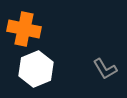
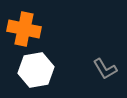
white hexagon: moved 1 px down; rotated 12 degrees clockwise
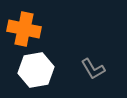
gray L-shape: moved 12 px left
